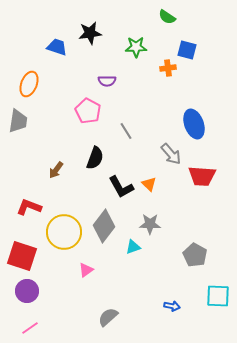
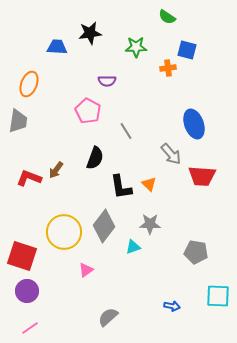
blue trapezoid: rotated 15 degrees counterclockwise
black L-shape: rotated 20 degrees clockwise
red L-shape: moved 29 px up
gray pentagon: moved 1 px right, 3 px up; rotated 20 degrees counterclockwise
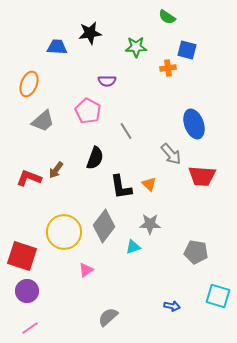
gray trapezoid: moved 25 px right; rotated 40 degrees clockwise
cyan square: rotated 15 degrees clockwise
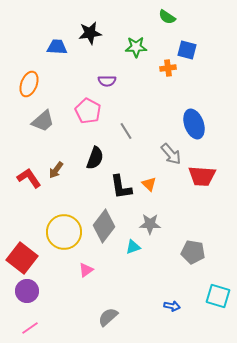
red L-shape: rotated 35 degrees clockwise
gray pentagon: moved 3 px left
red square: moved 2 px down; rotated 20 degrees clockwise
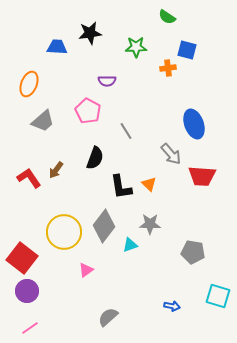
cyan triangle: moved 3 px left, 2 px up
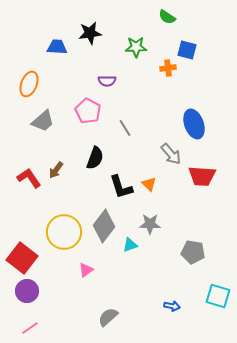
gray line: moved 1 px left, 3 px up
black L-shape: rotated 8 degrees counterclockwise
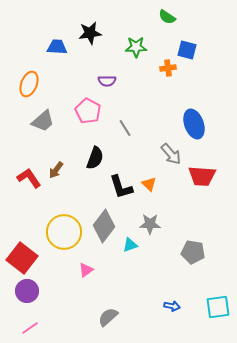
cyan square: moved 11 px down; rotated 25 degrees counterclockwise
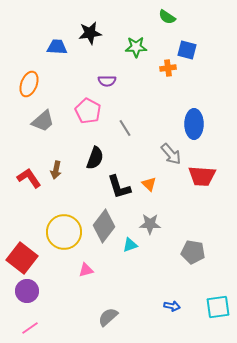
blue ellipse: rotated 20 degrees clockwise
brown arrow: rotated 24 degrees counterclockwise
black L-shape: moved 2 px left
pink triangle: rotated 21 degrees clockwise
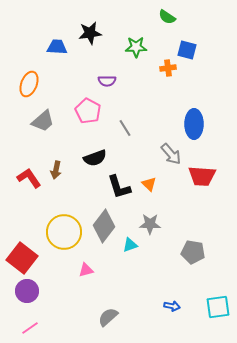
black semicircle: rotated 50 degrees clockwise
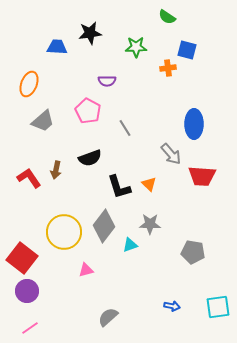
black semicircle: moved 5 px left
